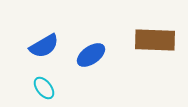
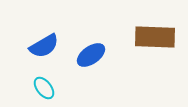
brown rectangle: moved 3 px up
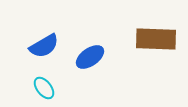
brown rectangle: moved 1 px right, 2 px down
blue ellipse: moved 1 px left, 2 px down
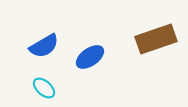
brown rectangle: rotated 21 degrees counterclockwise
cyan ellipse: rotated 10 degrees counterclockwise
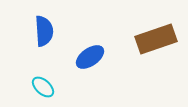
blue semicircle: moved 15 px up; rotated 64 degrees counterclockwise
cyan ellipse: moved 1 px left, 1 px up
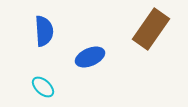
brown rectangle: moved 5 px left, 10 px up; rotated 36 degrees counterclockwise
blue ellipse: rotated 12 degrees clockwise
